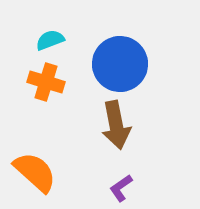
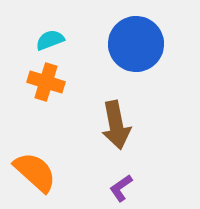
blue circle: moved 16 px right, 20 px up
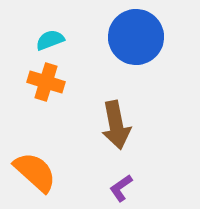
blue circle: moved 7 px up
